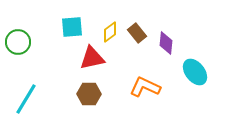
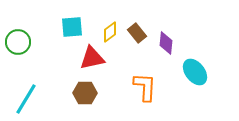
orange L-shape: rotated 68 degrees clockwise
brown hexagon: moved 4 px left, 1 px up
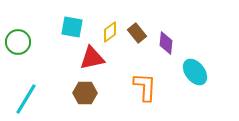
cyan square: rotated 15 degrees clockwise
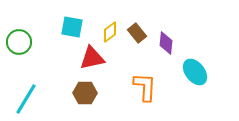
green circle: moved 1 px right
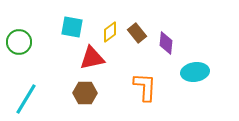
cyan ellipse: rotated 60 degrees counterclockwise
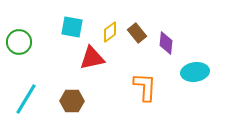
brown hexagon: moved 13 px left, 8 px down
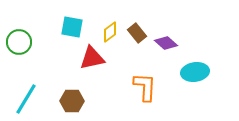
purple diamond: rotated 55 degrees counterclockwise
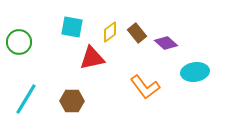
orange L-shape: rotated 140 degrees clockwise
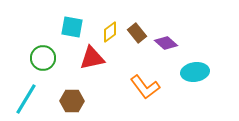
green circle: moved 24 px right, 16 px down
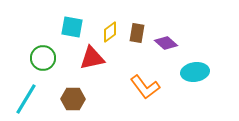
brown rectangle: rotated 48 degrees clockwise
brown hexagon: moved 1 px right, 2 px up
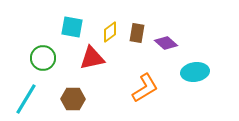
orange L-shape: moved 1 px down; rotated 84 degrees counterclockwise
